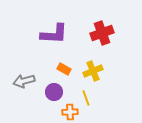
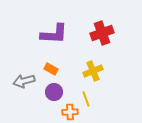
orange rectangle: moved 13 px left
yellow line: moved 1 px down
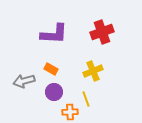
red cross: moved 1 px up
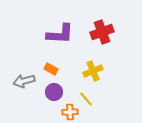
purple L-shape: moved 6 px right
yellow line: rotated 21 degrees counterclockwise
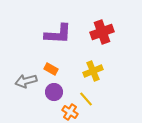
purple L-shape: moved 2 px left
gray arrow: moved 2 px right
orange cross: rotated 35 degrees clockwise
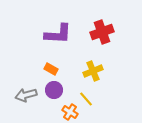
gray arrow: moved 14 px down
purple circle: moved 2 px up
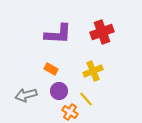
purple circle: moved 5 px right, 1 px down
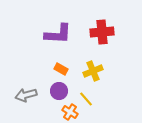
red cross: rotated 15 degrees clockwise
orange rectangle: moved 10 px right
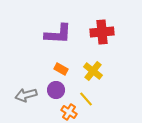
yellow cross: rotated 30 degrees counterclockwise
purple circle: moved 3 px left, 1 px up
orange cross: moved 1 px left
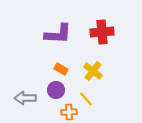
gray arrow: moved 1 px left, 3 px down; rotated 15 degrees clockwise
orange cross: rotated 35 degrees counterclockwise
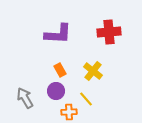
red cross: moved 7 px right
orange rectangle: moved 1 px left, 1 px down; rotated 32 degrees clockwise
purple circle: moved 1 px down
gray arrow: rotated 60 degrees clockwise
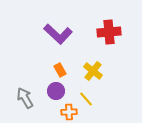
purple L-shape: rotated 40 degrees clockwise
